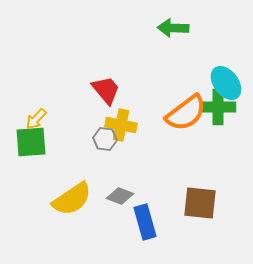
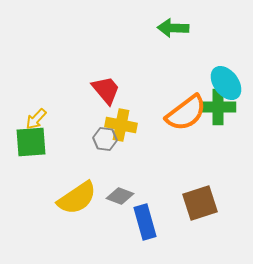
yellow semicircle: moved 5 px right, 1 px up
brown square: rotated 24 degrees counterclockwise
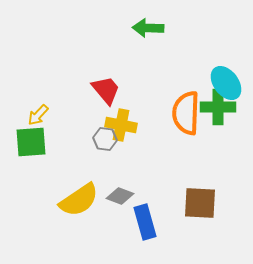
green arrow: moved 25 px left
orange semicircle: rotated 129 degrees clockwise
yellow arrow: moved 2 px right, 4 px up
yellow semicircle: moved 2 px right, 2 px down
brown square: rotated 21 degrees clockwise
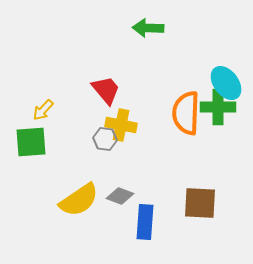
yellow arrow: moved 5 px right, 5 px up
blue rectangle: rotated 20 degrees clockwise
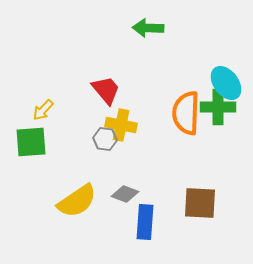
gray diamond: moved 5 px right, 2 px up
yellow semicircle: moved 2 px left, 1 px down
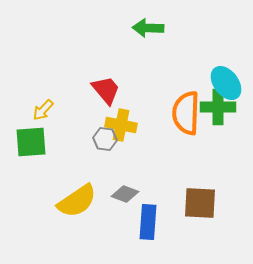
blue rectangle: moved 3 px right
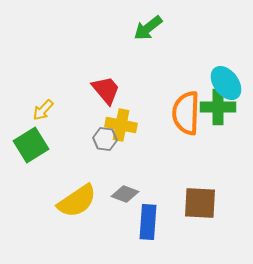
green arrow: rotated 40 degrees counterclockwise
green square: moved 3 px down; rotated 28 degrees counterclockwise
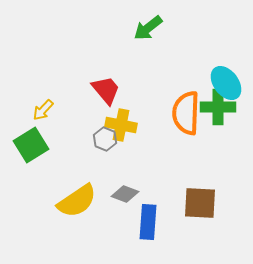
gray hexagon: rotated 15 degrees clockwise
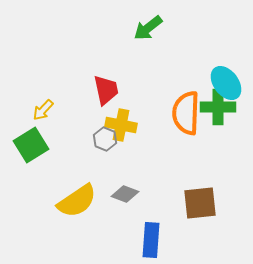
red trapezoid: rotated 28 degrees clockwise
brown square: rotated 9 degrees counterclockwise
blue rectangle: moved 3 px right, 18 px down
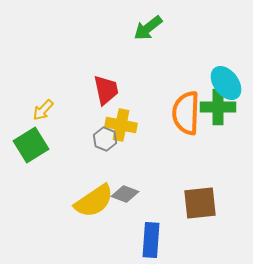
yellow semicircle: moved 17 px right
